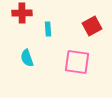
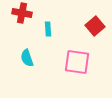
red cross: rotated 12 degrees clockwise
red square: moved 3 px right; rotated 12 degrees counterclockwise
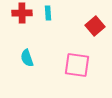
red cross: rotated 12 degrees counterclockwise
cyan rectangle: moved 16 px up
pink square: moved 3 px down
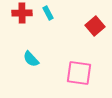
cyan rectangle: rotated 24 degrees counterclockwise
cyan semicircle: moved 4 px right, 1 px down; rotated 24 degrees counterclockwise
pink square: moved 2 px right, 8 px down
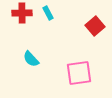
pink square: rotated 16 degrees counterclockwise
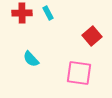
red square: moved 3 px left, 10 px down
pink square: rotated 16 degrees clockwise
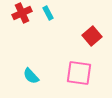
red cross: rotated 24 degrees counterclockwise
cyan semicircle: moved 17 px down
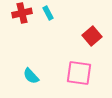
red cross: rotated 12 degrees clockwise
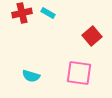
cyan rectangle: rotated 32 degrees counterclockwise
cyan semicircle: rotated 30 degrees counterclockwise
